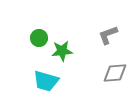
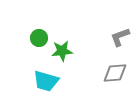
gray L-shape: moved 12 px right, 2 px down
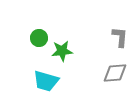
gray L-shape: rotated 115 degrees clockwise
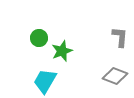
green star: rotated 15 degrees counterclockwise
gray diamond: moved 3 px down; rotated 25 degrees clockwise
cyan trapezoid: moved 1 px left; rotated 104 degrees clockwise
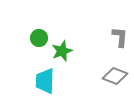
cyan trapezoid: rotated 28 degrees counterclockwise
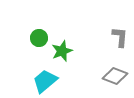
cyan trapezoid: rotated 48 degrees clockwise
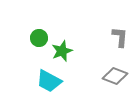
cyan trapezoid: moved 4 px right; rotated 112 degrees counterclockwise
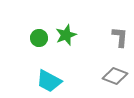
green star: moved 4 px right, 16 px up
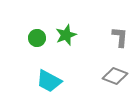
green circle: moved 2 px left
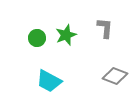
gray L-shape: moved 15 px left, 9 px up
